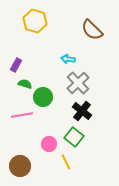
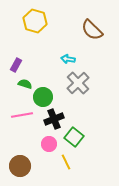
black cross: moved 28 px left, 8 px down; rotated 30 degrees clockwise
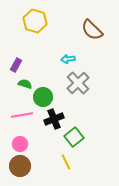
cyan arrow: rotated 16 degrees counterclockwise
green square: rotated 12 degrees clockwise
pink circle: moved 29 px left
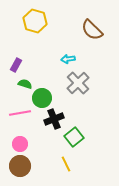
green circle: moved 1 px left, 1 px down
pink line: moved 2 px left, 2 px up
yellow line: moved 2 px down
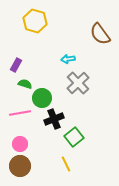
brown semicircle: moved 8 px right, 4 px down; rotated 10 degrees clockwise
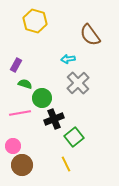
brown semicircle: moved 10 px left, 1 px down
pink circle: moved 7 px left, 2 px down
brown circle: moved 2 px right, 1 px up
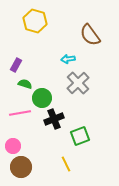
green square: moved 6 px right, 1 px up; rotated 18 degrees clockwise
brown circle: moved 1 px left, 2 px down
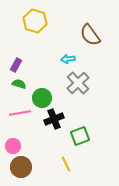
green semicircle: moved 6 px left
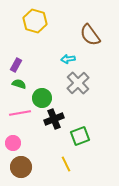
pink circle: moved 3 px up
